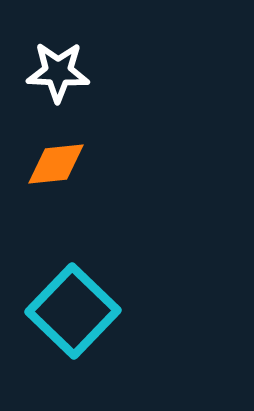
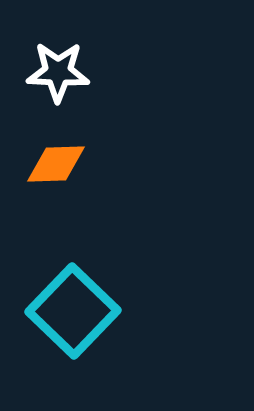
orange diamond: rotated 4 degrees clockwise
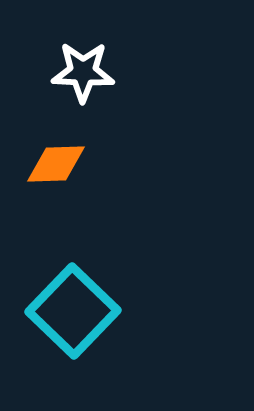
white star: moved 25 px right
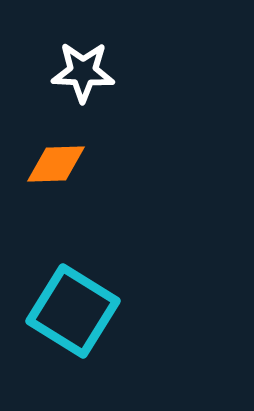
cyan square: rotated 12 degrees counterclockwise
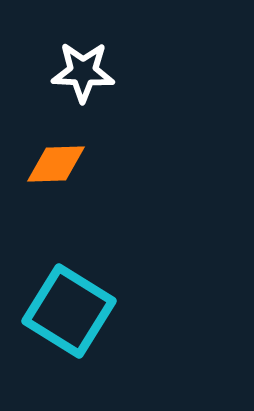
cyan square: moved 4 px left
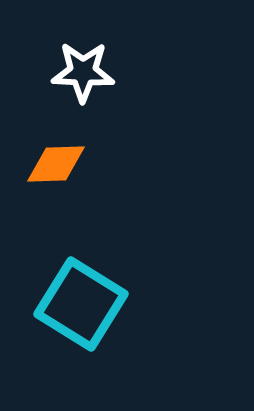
cyan square: moved 12 px right, 7 px up
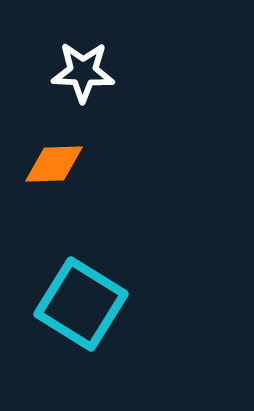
orange diamond: moved 2 px left
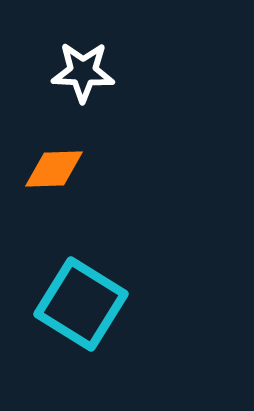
orange diamond: moved 5 px down
